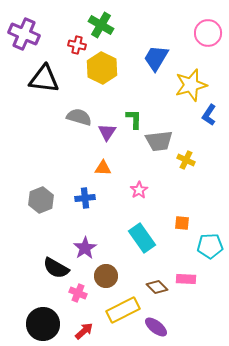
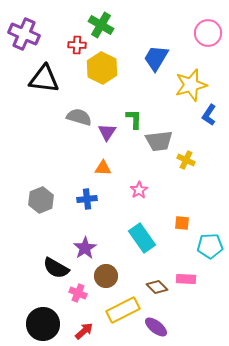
red cross: rotated 12 degrees counterclockwise
blue cross: moved 2 px right, 1 px down
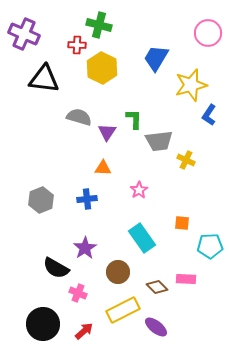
green cross: moved 2 px left; rotated 15 degrees counterclockwise
brown circle: moved 12 px right, 4 px up
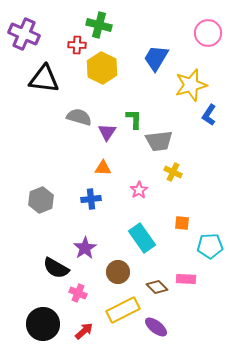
yellow cross: moved 13 px left, 12 px down
blue cross: moved 4 px right
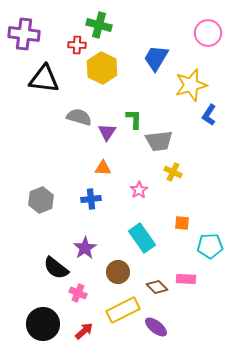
purple cross: rotated 16 degrees counterclockwise
black semicircle: rotated 8 degrees clockwise
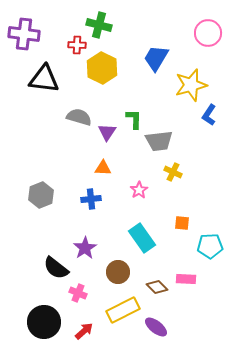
gray hexagon: moved 5 px up
black circle: moved 1 px right, 2 px up
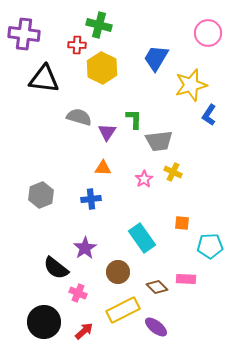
pink star: moved 5 px right, 11 px up
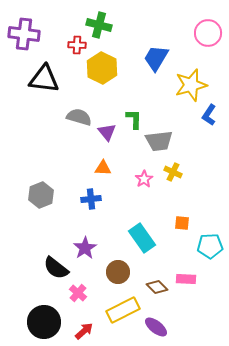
purple triangle: rotated 12 degrees counterclockwise
pink cross: rotated 18 degrees clockwise
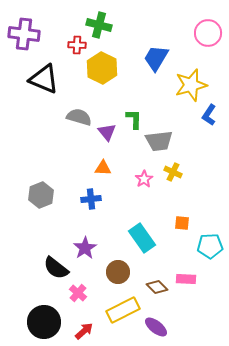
black triangle: rotated 16 degrees clockwise
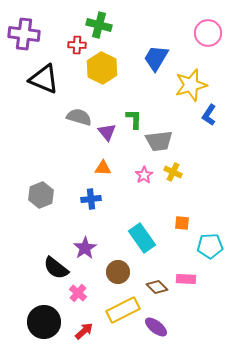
pink star: moved 4 px up
